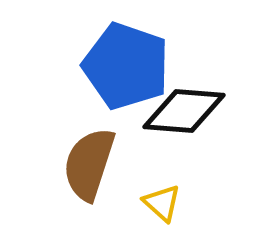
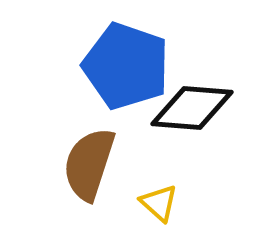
black diamond: moved 8 px right, 3 px up
yellow triangle: moved 3 px left
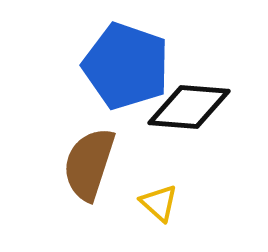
black diamond: moved 3 px left, 1 px up
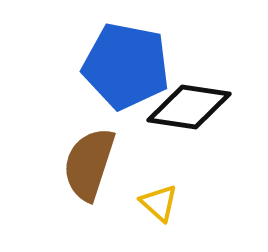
blue pentagon: rotated 8 degrees counterclockwise
black diamond: rotated 4 degrees clockwise
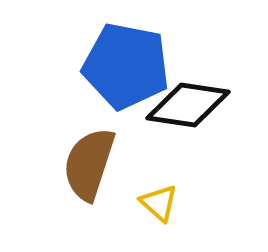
black diamond: moved 1 px left, 2 px up
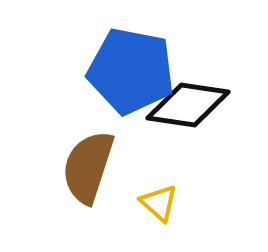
blue pentagon: moved 5 px right, 5 px down
brown semicircle: moved 1 px left, 3 px down
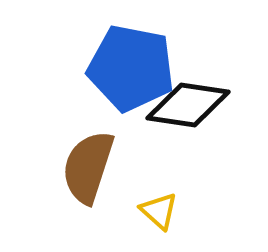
blue pentagon: moved 3 px up
yellow triangle: moved 8 px down
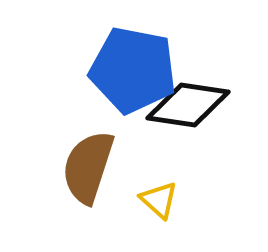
blue pentagon: moved 2 px right, 2 px down
yellow triangle: moved 11 px up
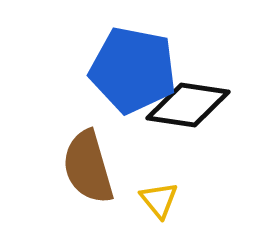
brown semicircle: rotated 34 degrees counterclockwise
yellow triangle: rotated 9 degrees clockwise
